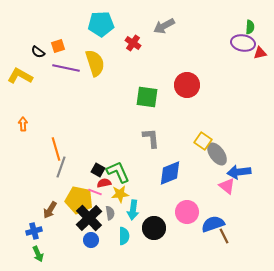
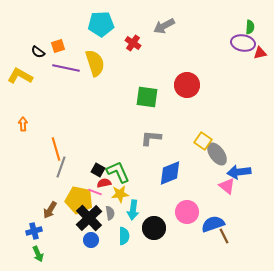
gray L-shape: rotated 80 degrees counterclockwise
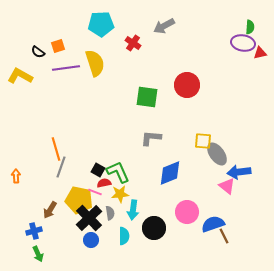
purple line: rotated 20 degrees counterclockwise
orange arrow: moved 7 px left, 52 px down
yellow square: rotated 30 degrees counterclockwise
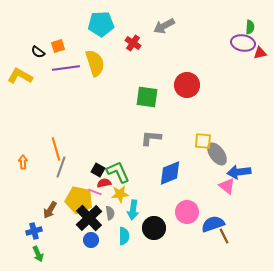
orange arrow: moved 7 px right, 14 px up
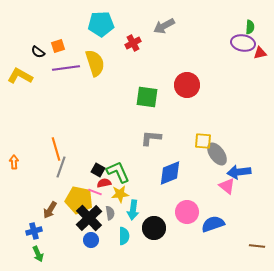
red cross: rotated 28 degrees clockwise
orange arrow: moved 9 px left
brown line: moved 33 px right, 10 px down; rotated 56 degrees counterclockwise
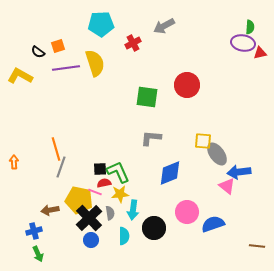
black square: moved 2 px right, 1 px up; rotated 32 degrees counterclockwise
brown arrow: rotated 48 degrees clockwise
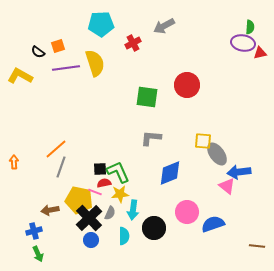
orange line: rotated 65 degrees clockwise
gray semicircle: rotated 32 degrees clockwise
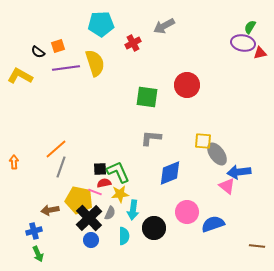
green semicircle: rotated 152 degrees counterclockwise
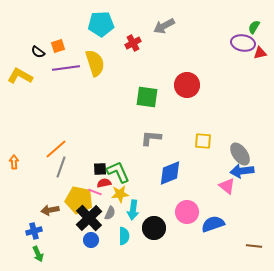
green semicircle: moved 4 px right
gray ellipse: moved 23 px right
blue arrow: moved 3 px right, 1 px up
brown line: moved 3 px left
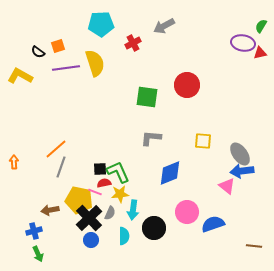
green semicircle: moved 7 px right, 1 px up
